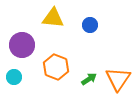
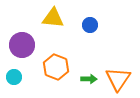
green arrow: rotated 35 degrees clockwise
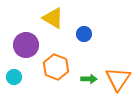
yellow triangle: rotated 25 degrees clockwise
blue circle: moved 6 px left, 9 px down
purple circle: moved 4 px right
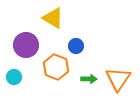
blue circle: moved 8 px left, 12 px down
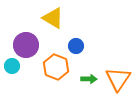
cyan circle: moved 2 px left, 11 px up
